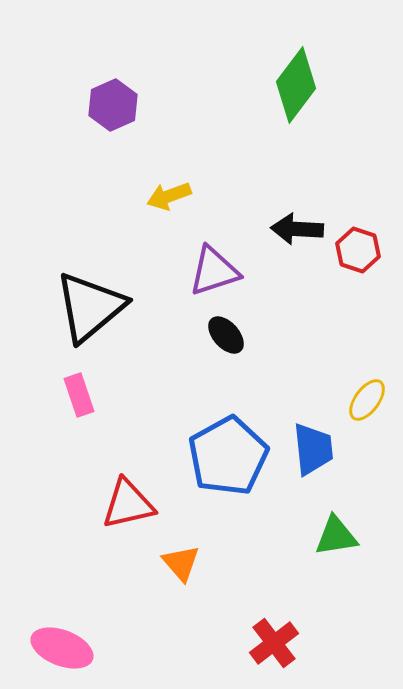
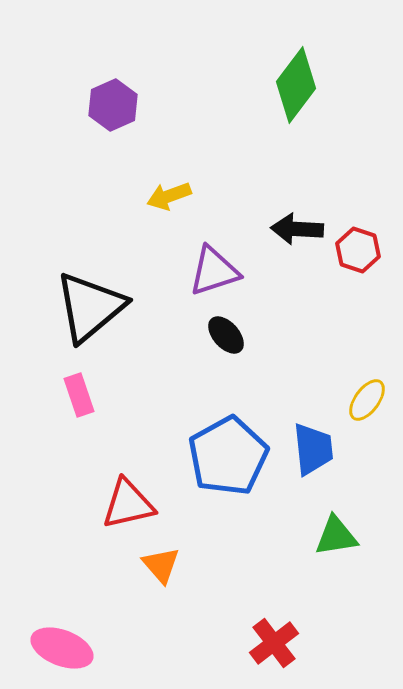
orange triangle: moved 20 px left, 2 px down
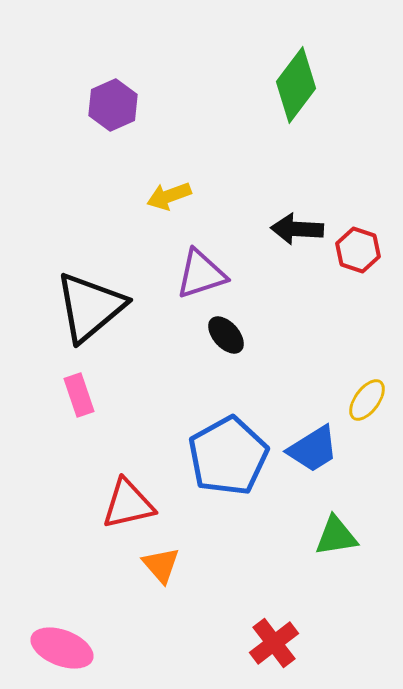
purple triangle: moved 13 px left, 3 px down
blue trapezoid: rotated 64 degrees clockwise
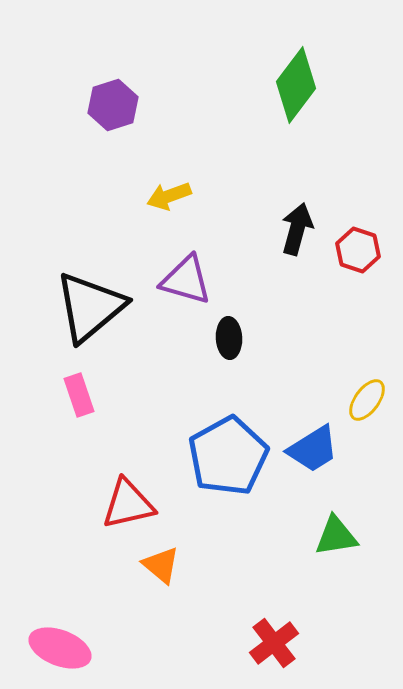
purple hexagon: rotated 6 degrees clockwise
black arrow: rotated 102 degrees clockwise
purple triangle: moved 15 px left, 6 px down; rotated 34 degrees clockwise
black ellipse: moved 3 px right, 3 px down; rotated 39 degrees clockwise
orange triangle: rotated 9 degrees counterclockwise
pink ellipse: moved 2 px left
